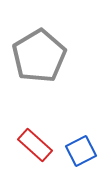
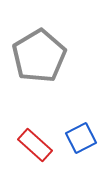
blue square: moved 13 px up
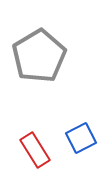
red rectangle: moved 5 px down; rotated 16 degrees clockwise
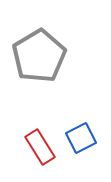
red rectangle: moved 5 px right, 3 px up
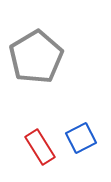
gray pentagon: moved 3 px left, 1 px down
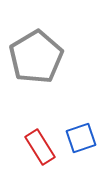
blue square: rotated 8 degrees clockwise
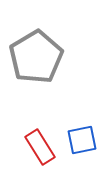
blue square: moved 1 px right, 2 px down; rotated 8 degrees clockwise
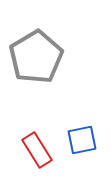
red rectangle: moved 3 px left, 3 px down
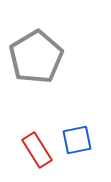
blue square: moved 5 px left
